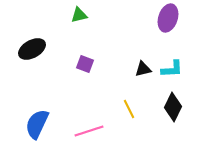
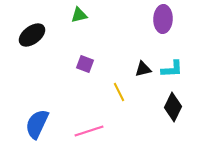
purple ellipse: moved 5 px left, 1 px down; rotated 16 degrees counterclockwise
black ellipse: moved 14 px up; rotated 8 degrees counterclockwise
yellow line: moved 10 px left, 17 px up
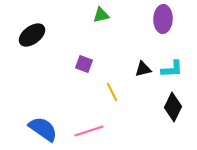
green triangle: moved 22 px right
purple square: moved 1 px left
yellow line: moved 7 px left
blue semicircle: moved 6 px right, 5 px down; rotated 100 degrees clockwise
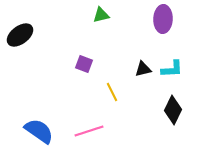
black ellipse: moved 12 px left
black diamond: moved 3 px down
blue semicircle: moved 4 px left, 2 px down
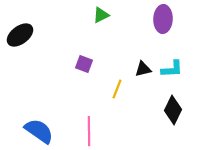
green triangle: rotated 12 degrees counterclockwise
yellow line: moved 5 px right, 3 px up; rotated 48 degrees clockwise
pink line: rotated 72 degrees counterclockwise
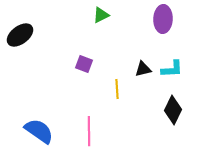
yellow line: rotated 24 degrees counterclockwise
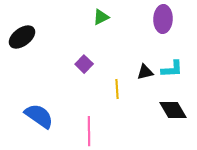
green triangle: moved 2 px down
black ellipse: moved 2 px right, 2 px down
purple square: rotated 24 degrees clockwise
black triangle: moved 2 px right, 3 px down
black diamond: rotated 56 degrees counterclockwise
blue semicircle: moved 15 px up
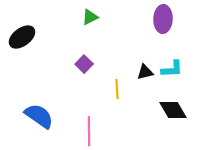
green triangle: moved 11 px left
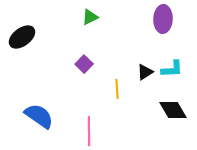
black triangle: rotated 18 degrees counterclockwise
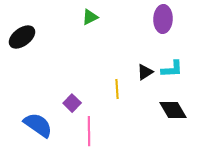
purple square: moved 12 px left, 39 px down
blue semicircle: moved 1 px left, 9 px down
